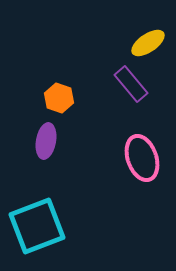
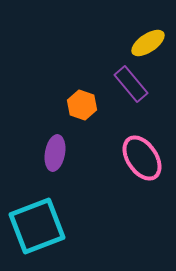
orange hexagon: moved 23 px right, 7 px down
purple ellipse: moved 9 px right, 12 px down
pink ellipse: rotated 15 degrees counterclockwise
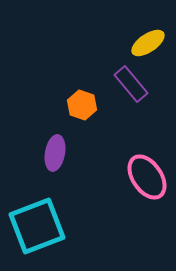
pink ellipse: moved 5 px right, 19 px down
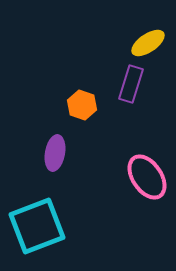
purple rectangle: rotated 57 degrees clockwise
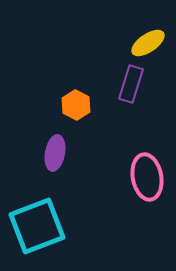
orange hexagon: moved 6 px left; rotated 8 degrees clockwise
pink ellipse: rotated 24 degrees clockwise
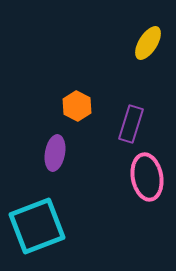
yellow ellipse: rotated 24 degrees counterclockwise
purple rectangle: moved 40 px down
orange hexagon: moved 1 px right, 1 px down
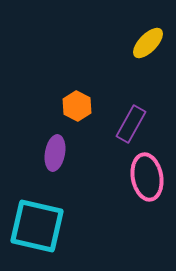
yellow ellipse: rotated 12 degrees clockwise
purple rectangle: rotated 12 degrees clockwise
cyan square: rotated 34 degrees clockwise
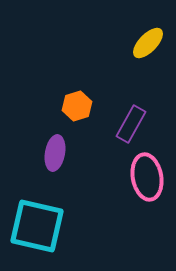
orange hexagon: rotated 16 degrees clockwise
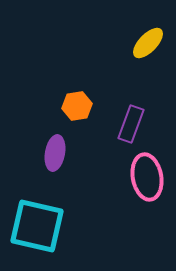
orange hexagon: rotated 8 degrees clockwise
purple rectangle: rotated 9 degrees counterclockwise
